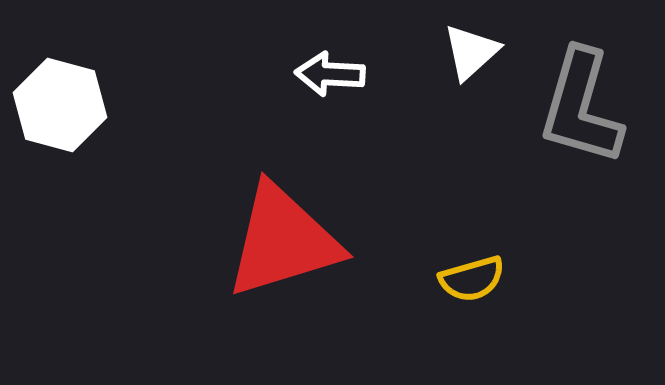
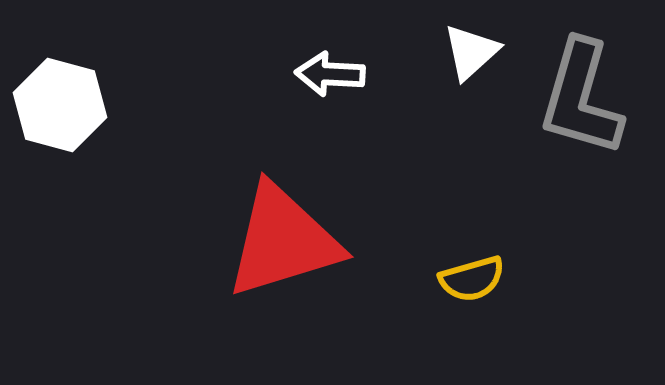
gray L-shape: moved 9 px up
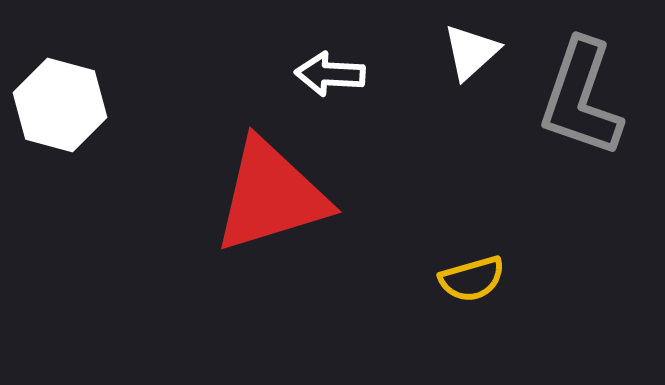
gray L-shape: rotated 3 degrees clockwise
red triangle: moved 12 px left, 45 px up
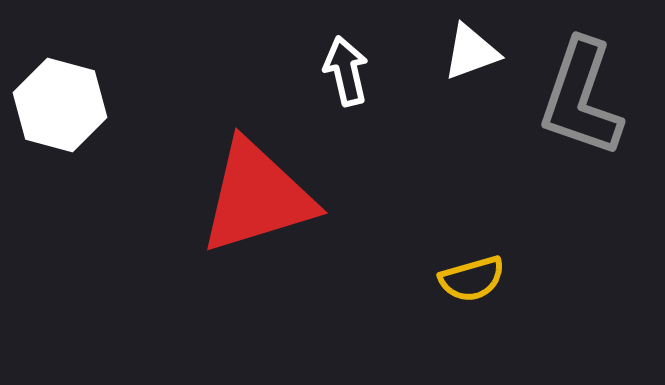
white triangle: rotated 22 degrees clockwise
white arrow: moved 16 px right, 3 px up; rotated 74 degrees clockwise
red triangle: moved 14 px left, 1 px down
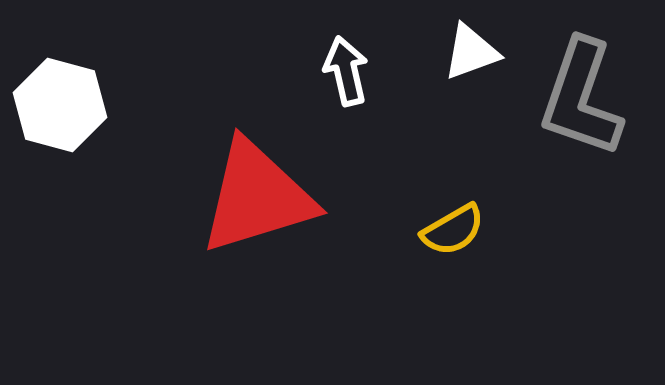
yellow semicircle: moved 19 px left, 49 px up; rotated 14 degrees counterclockwise
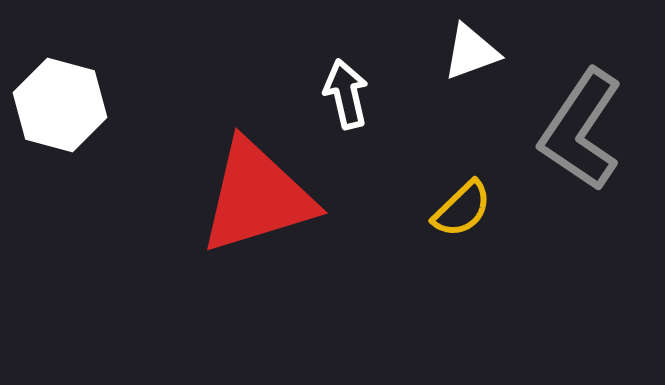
white arrow: moved 23 px down
gray L-shape: moved 32 px down; rotated 15 degrees clockwise
yellow semicircle: moved 9 px right, 21 px up; rotated 14 degrees counterclockwise
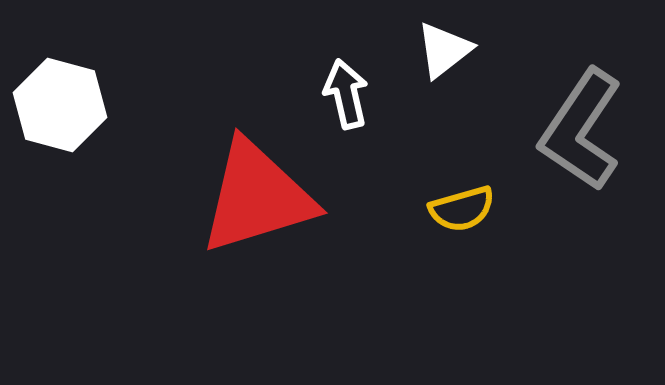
white triangle: moved 27 px left, 2 px up; rotated 18 degrees counterclockwise
yellow semicircle: rotated 28 degrees clockwise
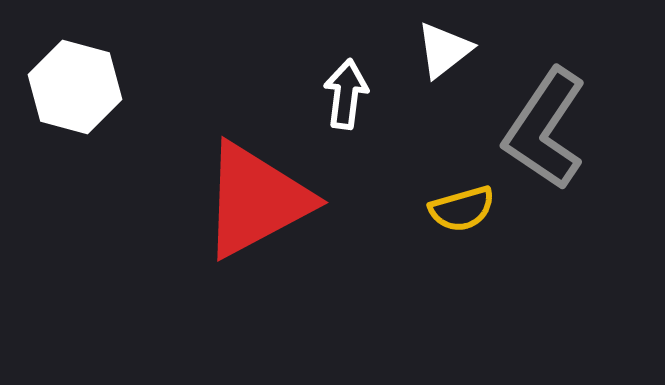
white arrow: rotated 20 degrees clockwise
white hexagon: moved 15 px right, 18 px up
gray L-shape: moved 36 px left, 1 px up
red triangle: moved 1 px left, 3 px down; rotated 11 degrees counterclockwise
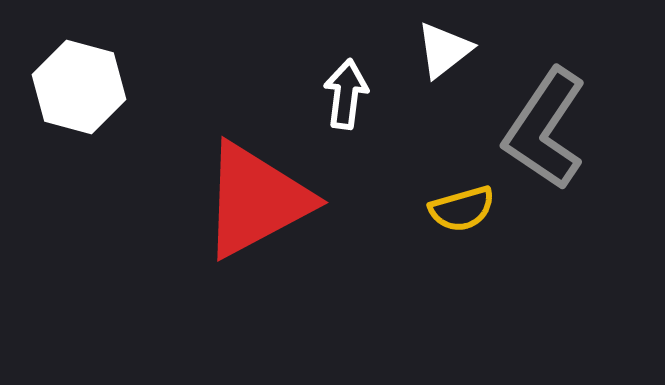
white hexagon: moved 4 px right
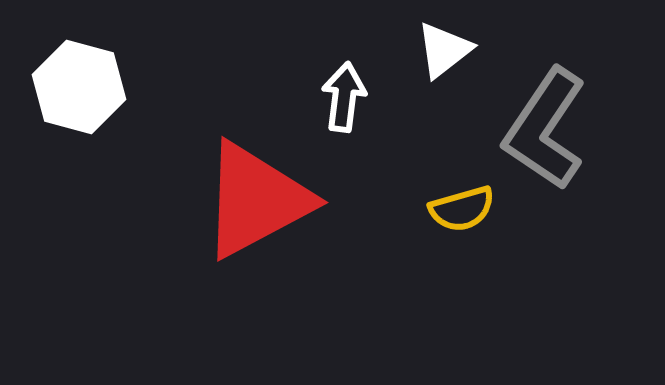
white arrow: moved 2 px left, 3 px down
